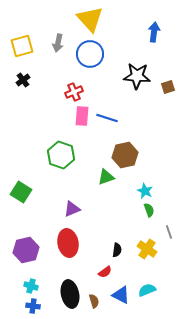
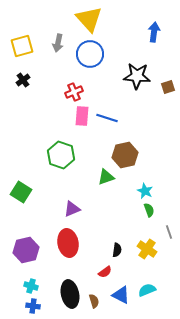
yellow triangle: moved 1 px left
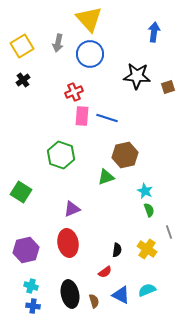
yellow square: rotated 15 degrees counterclockwise
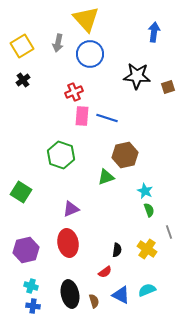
yellow triangle: moved 3 px left
purple triangle: moved 1 px left
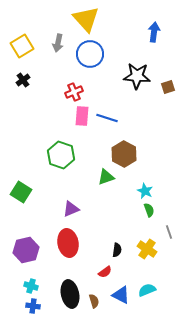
brown hexagon: moved 1 px left, 1 px up; rotated 20 degrees counterclockwise
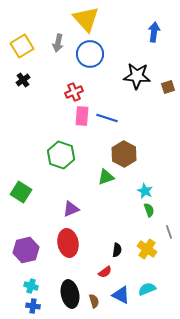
cyan semicircle: moved 1 px up
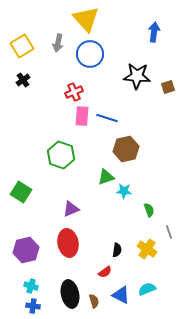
brown hexagon: moved 2 px right, 5 px up; rotated 20 degrees clockwise
cyan star: moved 21 px left; rotated 21 degrees counterclockwise
